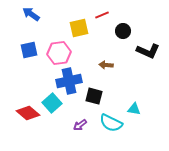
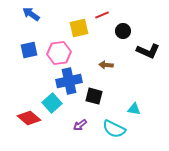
red diamond: moved 1 px right, 5 px down
cyan semicircle: moved 3 px right, 6 px down
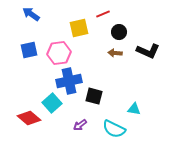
red line: moved 1 px right, 1 px up
black circle: moved 4 px left, 1 px down
brown arrow: moved 9 px right, 12 px up
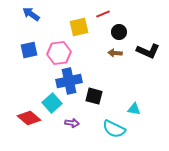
yellow square: moved 1 px up
purple arrow: moved 8 px left, 2 px up; rotated 136 degrees counterclockwise
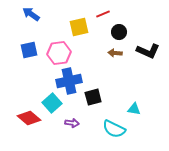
black square: moved 1 px left, 1 px down; rotated 30 degrees counterclockwise
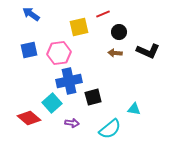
cyan semicircle: moved 4 px left; rotated 65 degrees counterclockwise
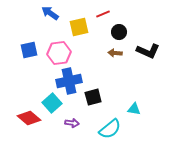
blue arrow: moved 19 px right, 1 px up
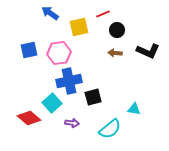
black circle: moved 2 px left, 2 px up
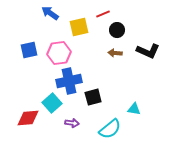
red diamond: moved 1 px left; rotated 45 degrees counterclockwise
